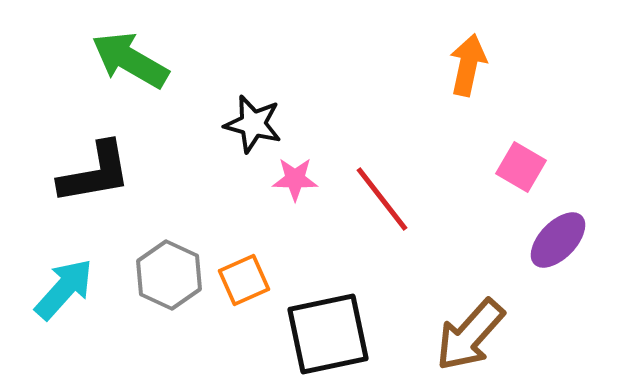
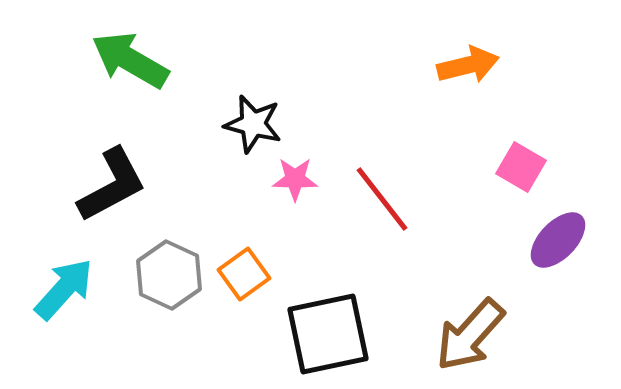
orange arrow: rotated 64 degrees clockwise
black L-shape: moved 17 px right, 12 px down; rotated 18 degrees counterclockwise
orange square: moved 6 px up; rotated 12 degrees counterclockwise
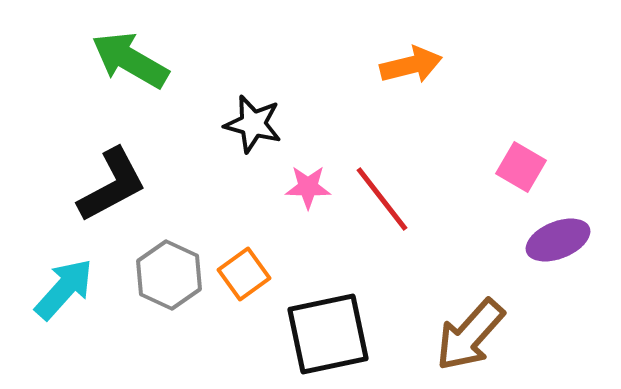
orange arrow: moved 57 px left
pink star: moved 13 px right, 8 px down
purple ellipse: rotated 24 degrees clockwise
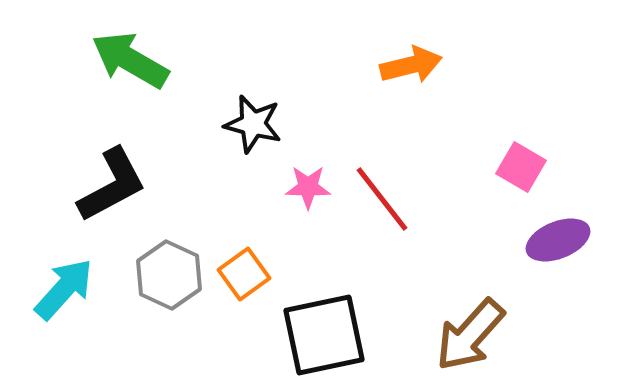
black square: moved 4 px left, 1 px down
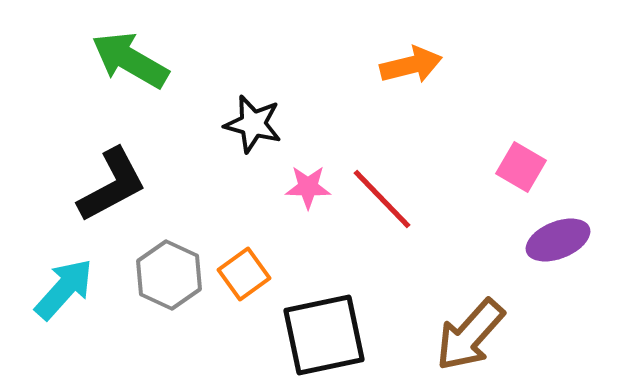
red line: rotated 6 degrees counterclockwise
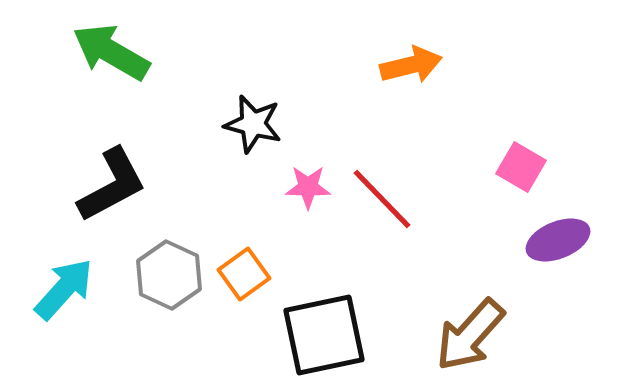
green arrow: moved 19 px left, 8 px up
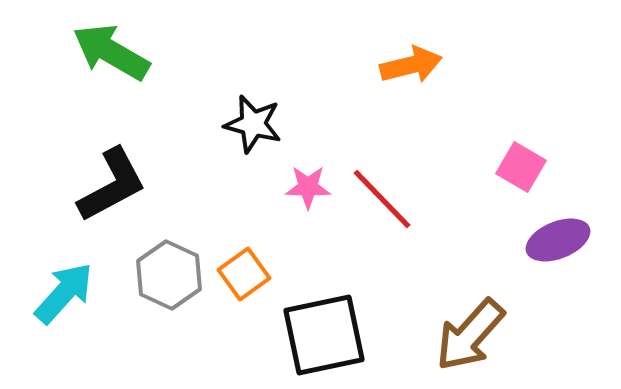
cyan arrow: moved 4 px down
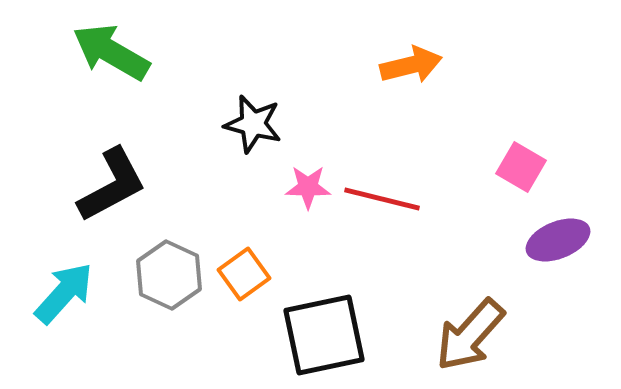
red line: rotated 32 degrees counterclockwise
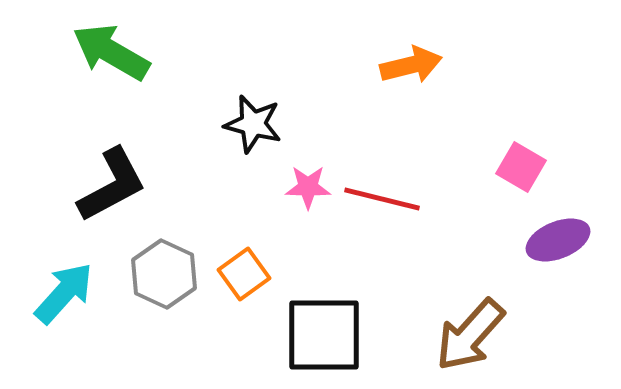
gray hexagon: moved 5 px left, 1 px up
black square: rotated 12 degrees clockwise
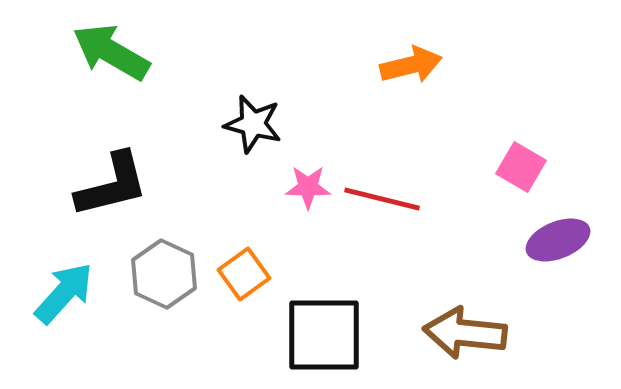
black L-shape: rotated 14 degrees clockwise
brown arrow: moved 5 px left, 2 px up; rotated 54 degrees clockwise
